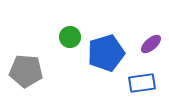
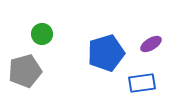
green circle: moved 28 px left, 3 px up
purple ellipse: rotated 10 degrees clockwise
gray pentagon: moved 1 px left; rotated 20 degrees counterclockwise
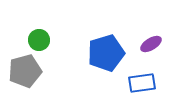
green circle: moved 3 px left, 6 px down
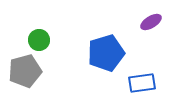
purple ellipse: moved 22 px up
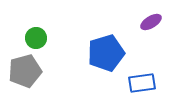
green circle: moved 3 px left, 2 px up
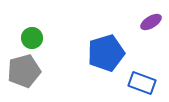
green circle: moved 4 px left
gray pentagon: moved 1 px left
blue rectangle: rotated 28 degrees clockwise
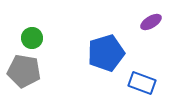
gray pentagon: rotated 24 degrees clockwise
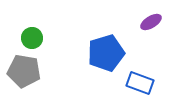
blue rectangle: moved 2 px left
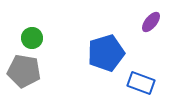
purple ellipse: rotated 20 degrees counterclockwise
blue rectangle: moved 1 px right
